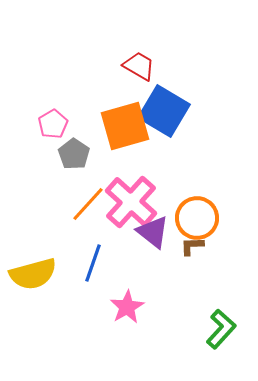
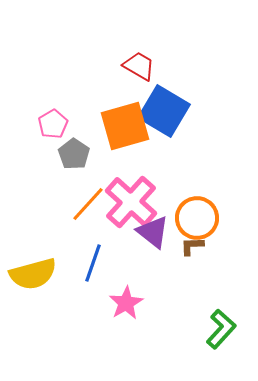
pink star: moved 1 px left, 4 px up
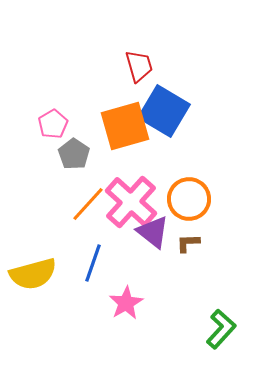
red trapezoid: rotated 44 degrees clockwise
orange circle: moved 8 px left, 19 px up
brown L-shape: moved 4 px left, 3 px up
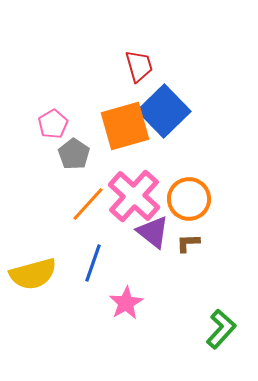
blue square: rotated 15 degrees clockwise
pink cross: moved 3 px right, 6 px up
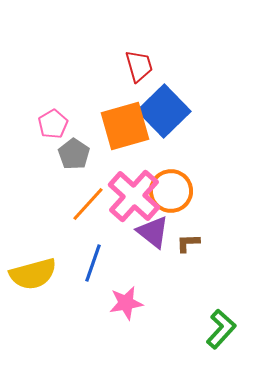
orange circle: moved 18 px left, 8 px up
pink star: rotated 20 degrees clockwise
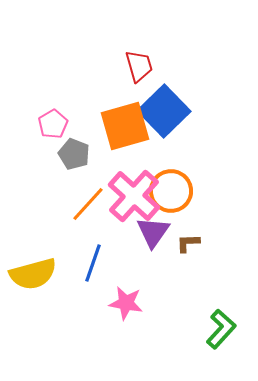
gray pentagon: rotated 12 degrees counterclockwise
purple triangle: rotated 27 degrees clockwise
pink star: rotated 20 degrees clockwise
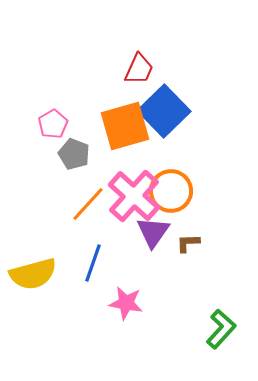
red trapezoid: moved 3 px down; rotated 40 degrees clockwise
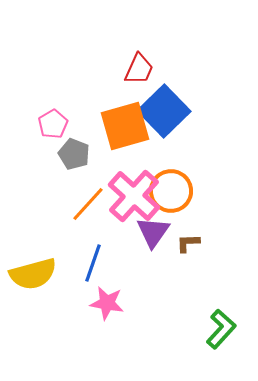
pink star: moved 19 px left
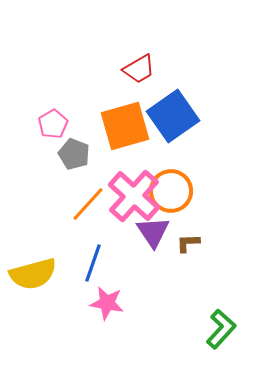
red trapezoid: rotated 36 degrees clockwise
blue square: moved 9 px right, 5 px down; rotated 9 degrees clockwise
purple triangle: rotated 9 degrees counterclockwise
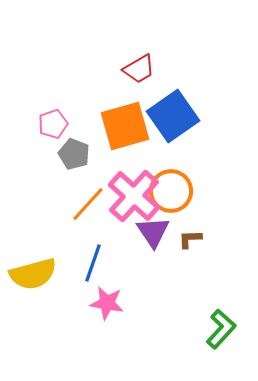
pink pentagon: rotated 12 degrees clockwise
brown L-shape: moved 2 px right, 4 px up
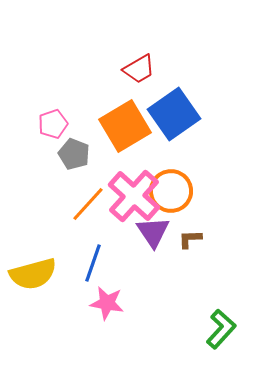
blue square: moved 1 px right, 2 px up
orange square: rotated 15 degrees counterclockwise
